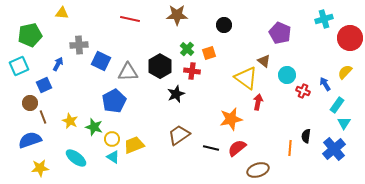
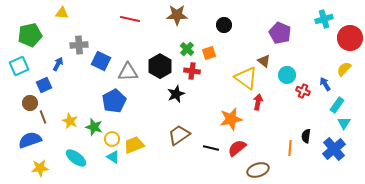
yellow semicircle at (345, 72): moved 1 px left, 3 px up
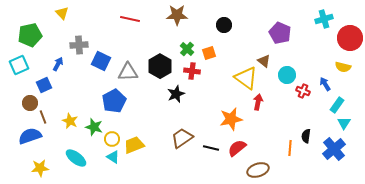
yellow triangle at (62, 13): rotated 40 degrees clockwise
cyan square at (19, 66): moved 1 px up
yellow semicircle at (344, 69): moved 1 px left, 2 px up; rotated 119 degrees counterclockwise
brown trapezoid at (179, 135): moved 3 px right, 3 px down
blue semicircle at (30, 140): moved 4 px up
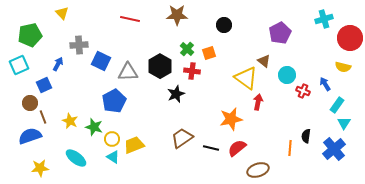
purple pentagon at (280, 33): rotated 20 degrees clockwise
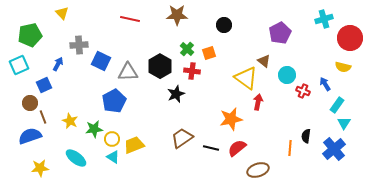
green star at (94, 127): moved 2 px down; rotated 24 degrees counterclockwise
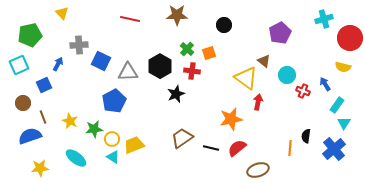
brown circle at (30, 103): moved 7 px left
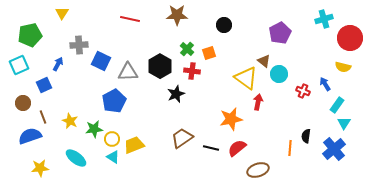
yellow triangle at (62, 13): rotated 16 degrees clockwise
cyan circle at (287, 75): moved 8 px left, 1 px up
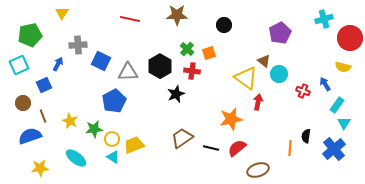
gray cross at (79, 45): moved 1 px left
brown line at (43, 117): moved 1 px up
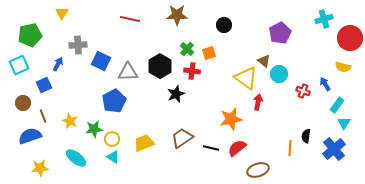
yellow trapezoid at (134, 145): moved 10 px right, 2 px up
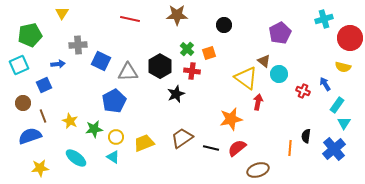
blue arrow at (58, 64): rotated 56 degrees clockwise
yellow circle at (112, 139): moved 4 px right, 2 px up
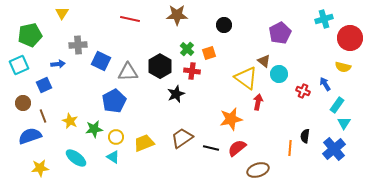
black semicircle at (306, 136): moved 1 px left
